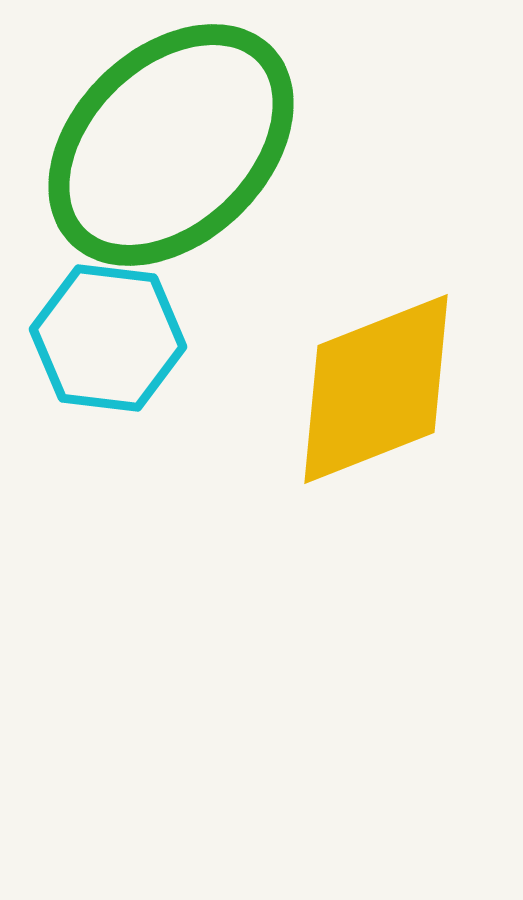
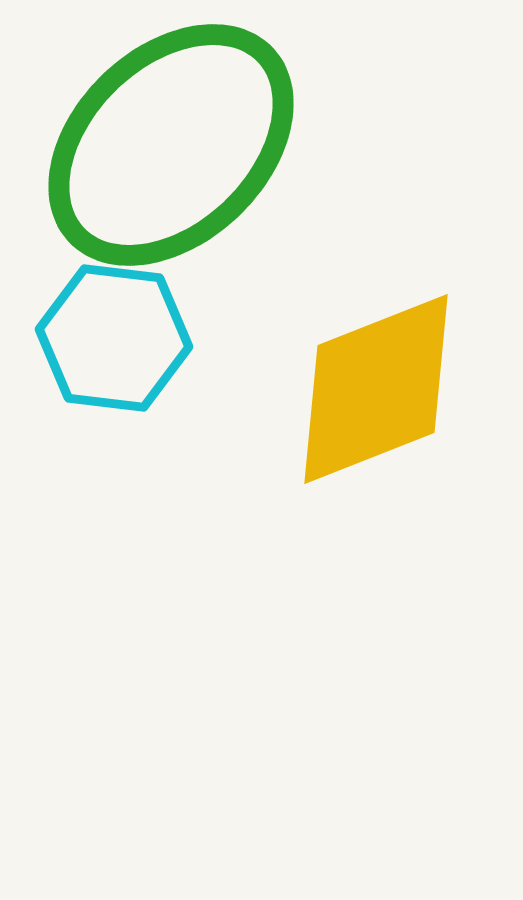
cyan hexagon: moved 6 px right
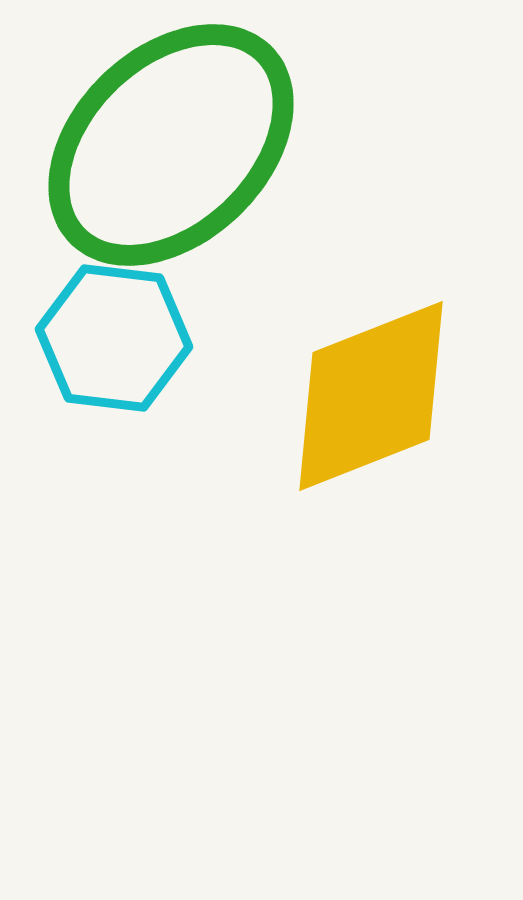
yellow diamond: moved 5 px left, 7 px down
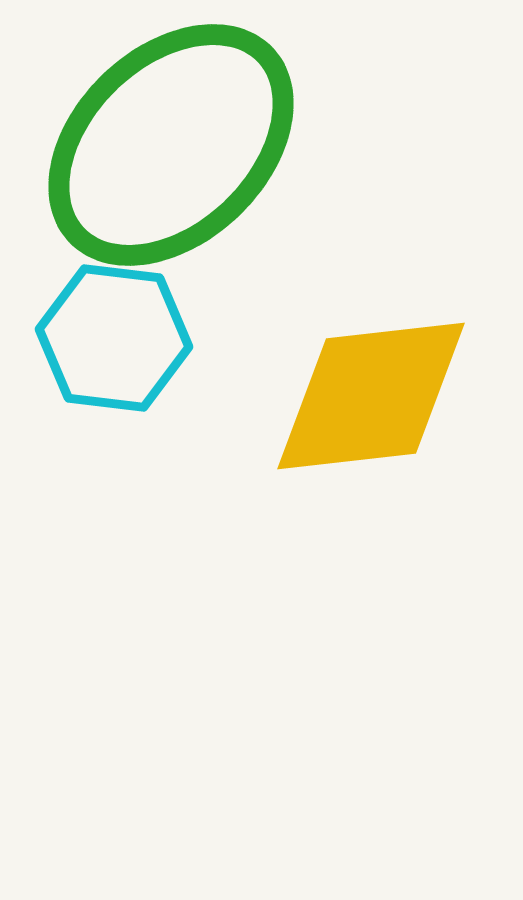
yellow diamond: rotated 15 degrees clockwise
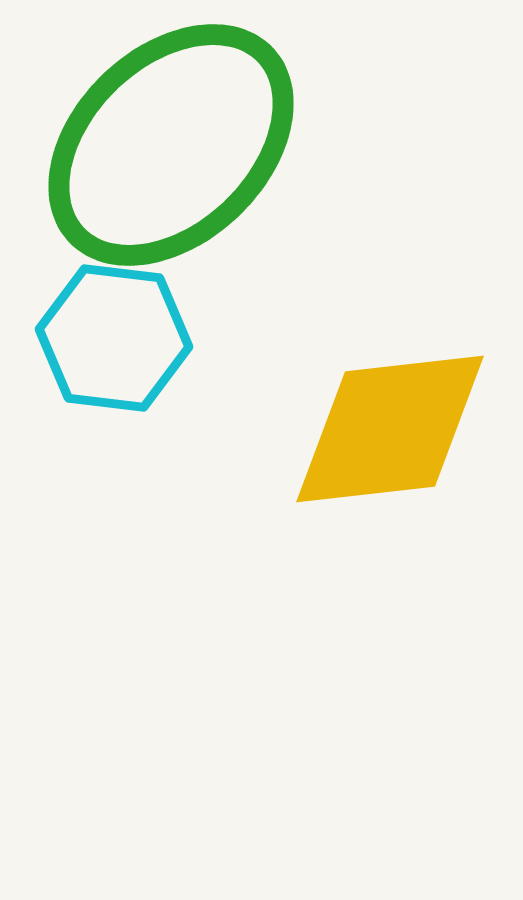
yellow diamond: moved 19 px right, 33 px down
